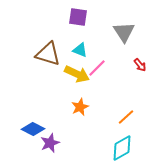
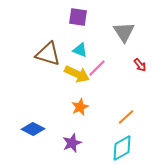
purple star: moved 22 px right
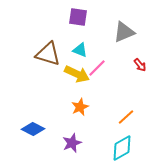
gray triangle: rotated 40 degrees clockwise
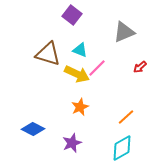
purple square: moved 6 px left, 2 px up; rotated 30 degrees clockwise
red arrow: moved 2 px down; rotated 88 degrees clockwise
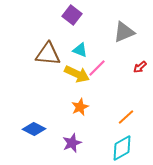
brown triangle: rotated 12 degrees counterclockwise
blue diamond: moved 1 px right
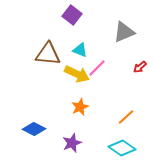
cyan diamond: rotated 64 degrees clockwise
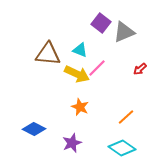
purple square: moved 29 px right, 8 px down
red arrow: moved 2 px down
orange star: rotated 24 degrees counterclockwise
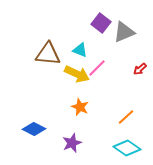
cyan diamond: moved 5 px right
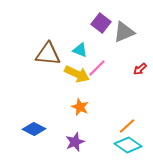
orange line: moved 1 px right, 9 px down
purple star: moved 3 px right, 1 px up
cyan diamond: moved 1 px right, 3 px up
